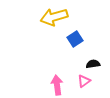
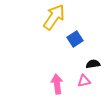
yellow arrow: rotated 140 degrees clockwise
pink triangle: rotated 24 degrees clockwise
pink arrow: moved 1 px up
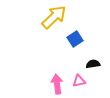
yellow arrow: rotated 12 degrees clockwise
pink triangle: moved 5 px left
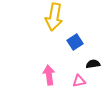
yellow arrow: rotated 144 degrees clockwise
blue square: moved 3 px down
pink arrow: moved 8 px left, 9 px up
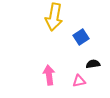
blue square: moved 6 px right, 5 px up
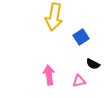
black semicircle: rotated 144 degrees counterclockwise
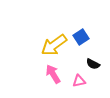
yellow arrow: moved 28 px down; rotated 44 degrees clockwise
pink arrow: moved 4 px right, 1 px up; rotated 24 degrees counterclockwise
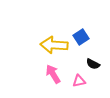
yellow arrow: rotated 40 degrees clockwise
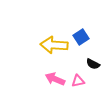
pink arrow: moved 2 px right, 5 px down; rotated 36 degrees counterclockwise
pink triangle: moved 1 px left
